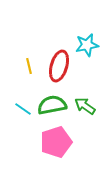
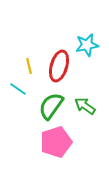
green semicircle: moved 1 px left, 1 px down; rotated 44 degrees counterclockwise
cyan line: moved 5 px left, 20 px up
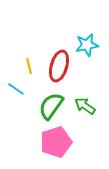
cyan line: moved 2 px left
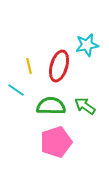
cyan line: moved 1 px down
green semicircle: rotated 56 degrees clockwise
